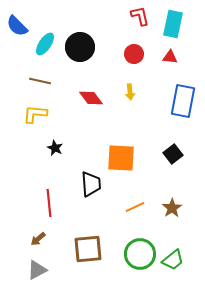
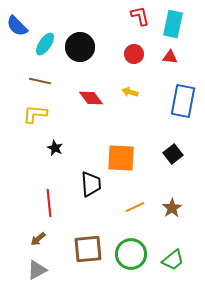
yellow arrow: rotated 112 degrees clockwise
green circle: moved 9 px left
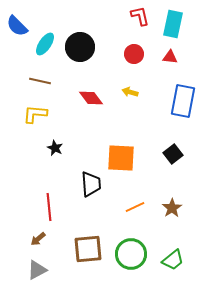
red line: moved 4 px down
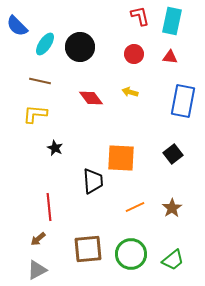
cyan rectangle: moved 1 px left, 3 px up
black trapezoid: moved 2 px right, 3 px up
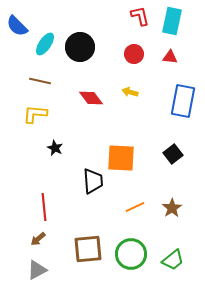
red line: moved 5 px left
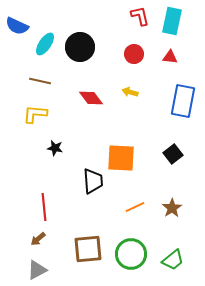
blue semicircle: rotated 20 degrees counterclockwise
black star: rotated 14 degrees counterclockwise
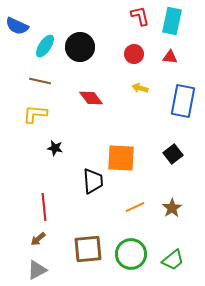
cyan ellipse: moved 2 px down
yellow arrow: moved 10 px right, 4 px up
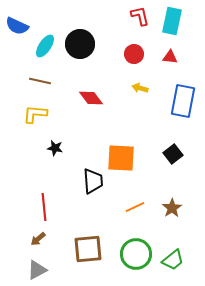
black circle: moved 3 px up
green circle: moved 5 px right
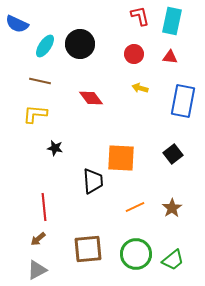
blue semicircle: moved 2 px up
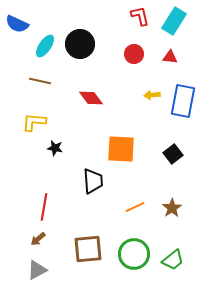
cyan rectangle: moved 2 px right; rotated 20 degrees clockwise
yellow arrow: moved 12 px right, 7 px down; rotated 21 degrees counterclockwise
yellow L-shape: moved 1 px left, 8 px down
orange square: moved 9 px up
red line: rotated 16 degrees clockwise
green circle: moved 2 px left
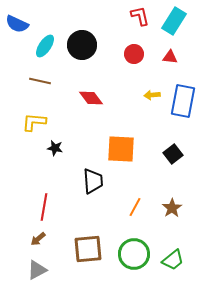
black circle: moved 2 px right, 1 px down
orange line: rotated 36 degrees counterclockwise
